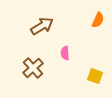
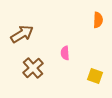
orange semicircle: rotated 21 degrees counterclockwise
brown arrow: moved 20 px left, 8 px down
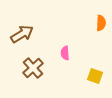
orange semicircle: moved 3 px right, 3 px down
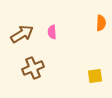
pink semicircle: moved 13 px left, 21 px up
brown cross: rotated 20 degrees clockwise
yellow square: rotated 28 degrees counterclockwise
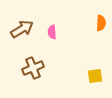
brown arrow: moved 5 px up
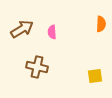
orange semicircle: moved 1 px down
brown cross: moved 4 px right, 1 px up; rotated 35 degrees clockwise
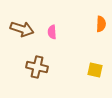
brown arrow: rotated 50 degrees clockwise
yellow square: moved 6 px up; rotated 21 degrees clockwise
